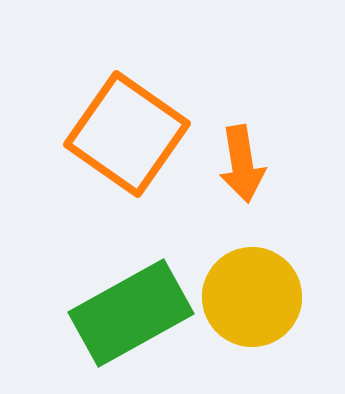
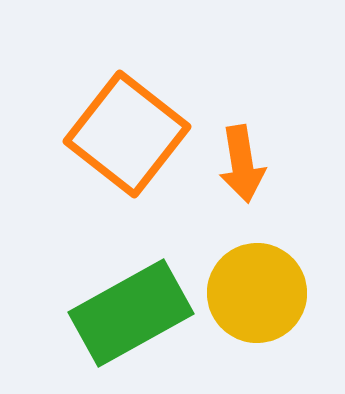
orange square: rotated 3 degrees clockwise
yellow circle: moved 5 px right, 4 px up
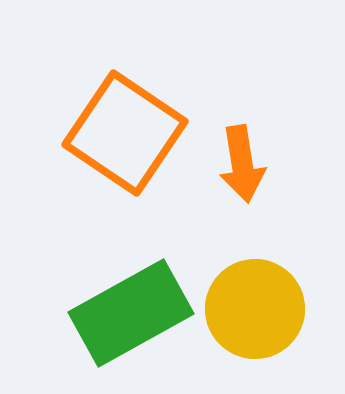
orange square: moved 2 px left, 1 px up; rotated 4 degrees counterclockwise
yellow circle: moved 2 px left, 16 px down
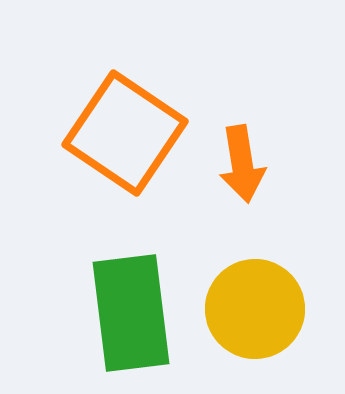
green rectangle: rotated 68 degrees counterclockwise
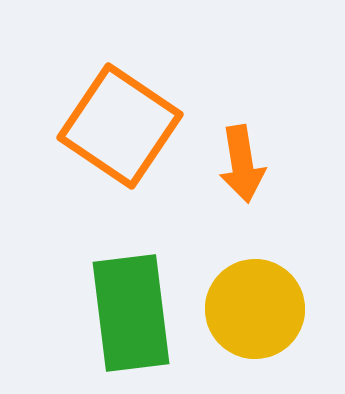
orange square: moved 5 px left, 7 px up
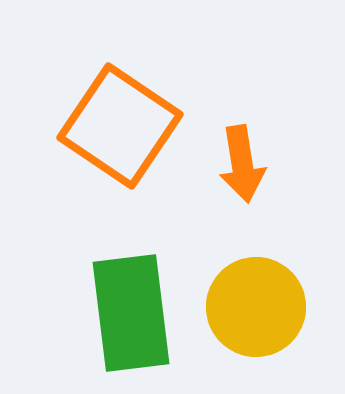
yellow circle: moved 1 px right, 2 px up
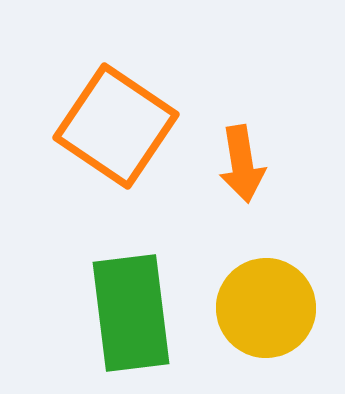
orange square: moved 4 px left
yellow circle: moved 10 px right, 1 px down
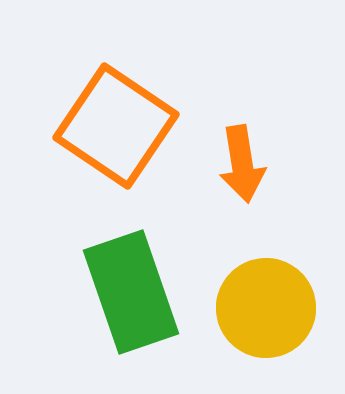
green rectangle: moved 21 px up; rotated 12 degrees counterclockwise
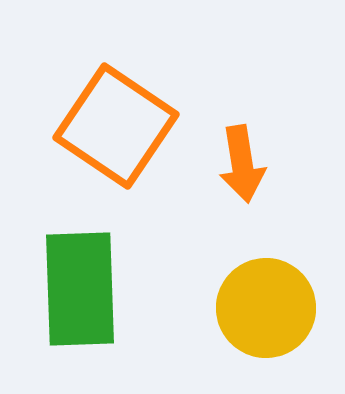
green rectangle: moved 51 px left, 3 px up; rotated 17 degrees clockwise
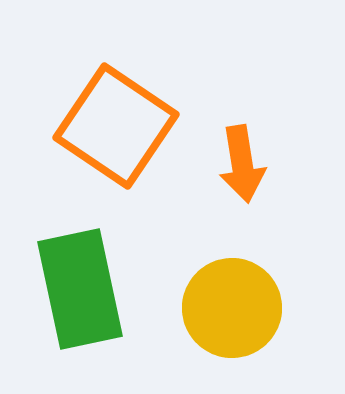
green rectangle: rotated 10 degrees counterclockwise
yellow circle: moved 34 px left
